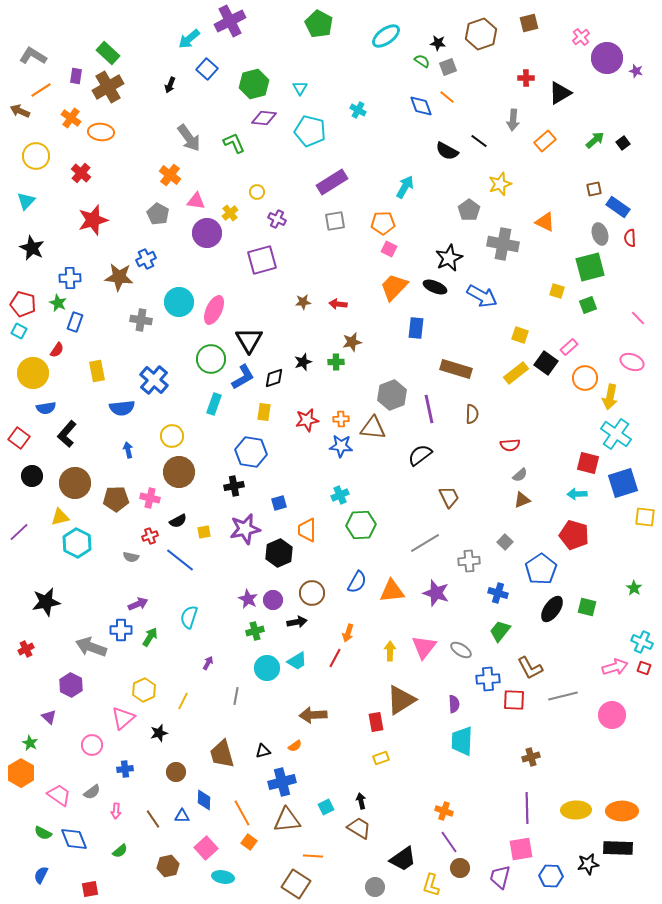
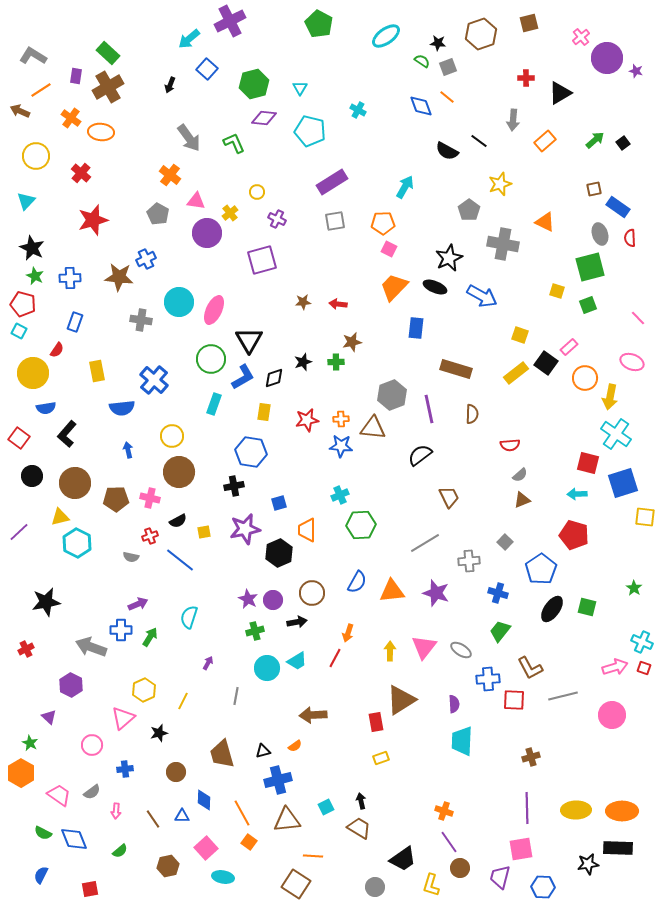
green star at (58, 303): moved 23 px left, 27 px up
blue cross at (282, 782): moved 4 px left, 2 px up
blue hexagon at (551, 876): moved 8 px left, 11 px down
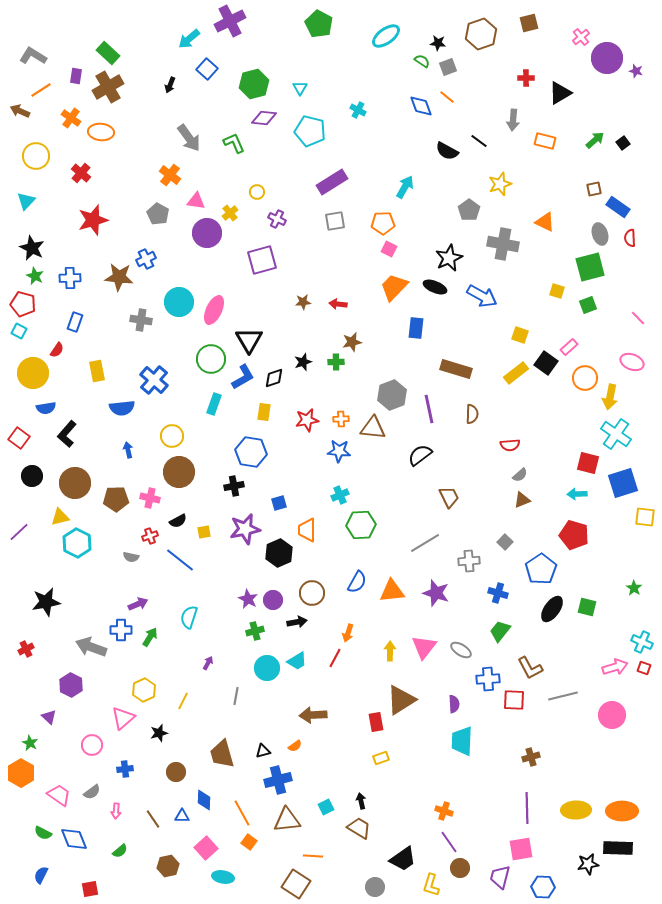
orange rectangle at (545, 141): rotated 55 degrees clockwise
blue star at (341, 446): moved 2 px left, 5 px down
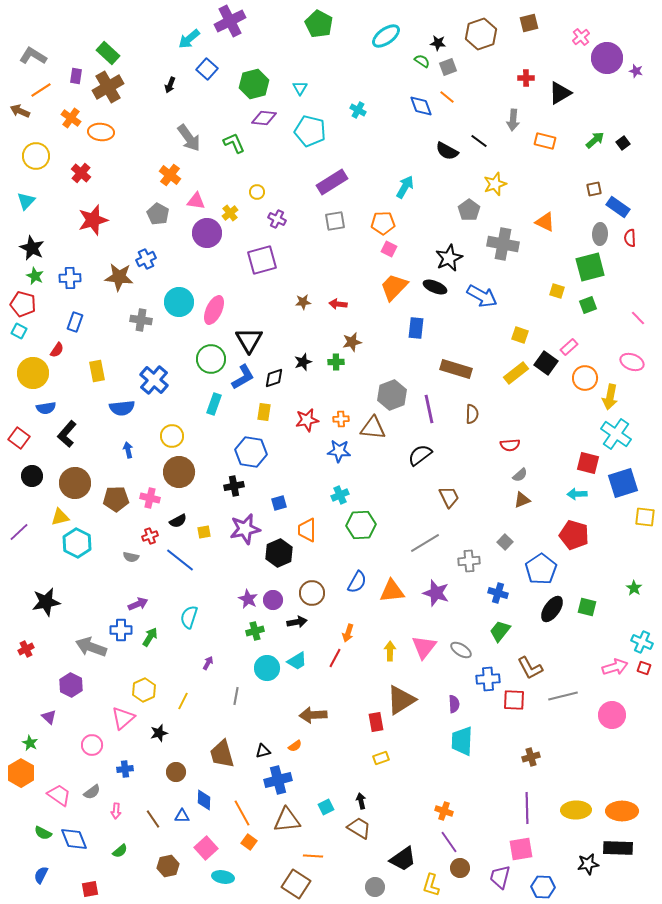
yellow star at (500, 184): moved 5 px left
gray ellipse at (600, 234): rotated 20 degrees clockwise
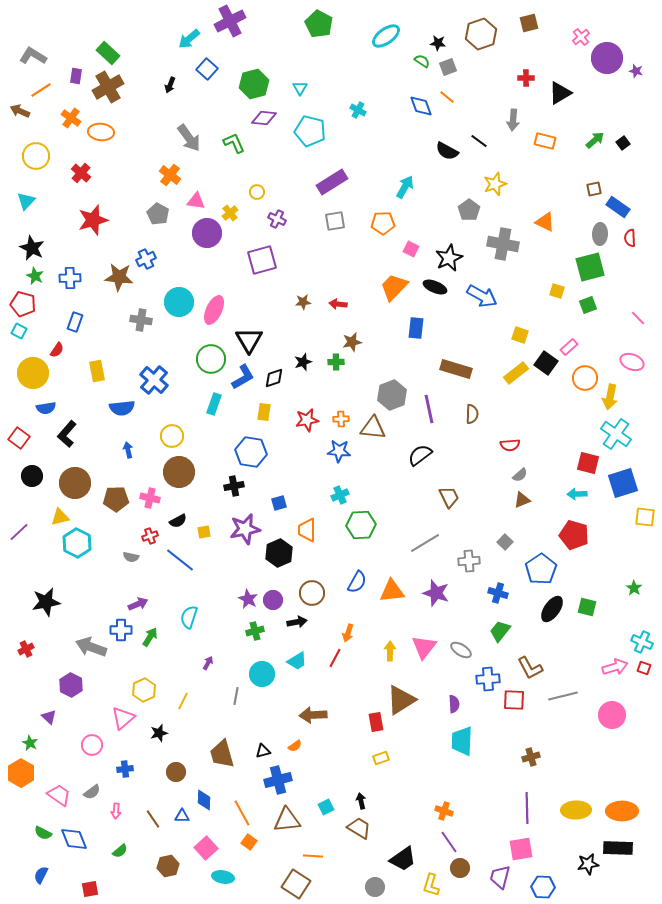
pink square at (389, 249): moved 22 px right
cyan circle at (267, 668): moved 5 px left, 6 px down
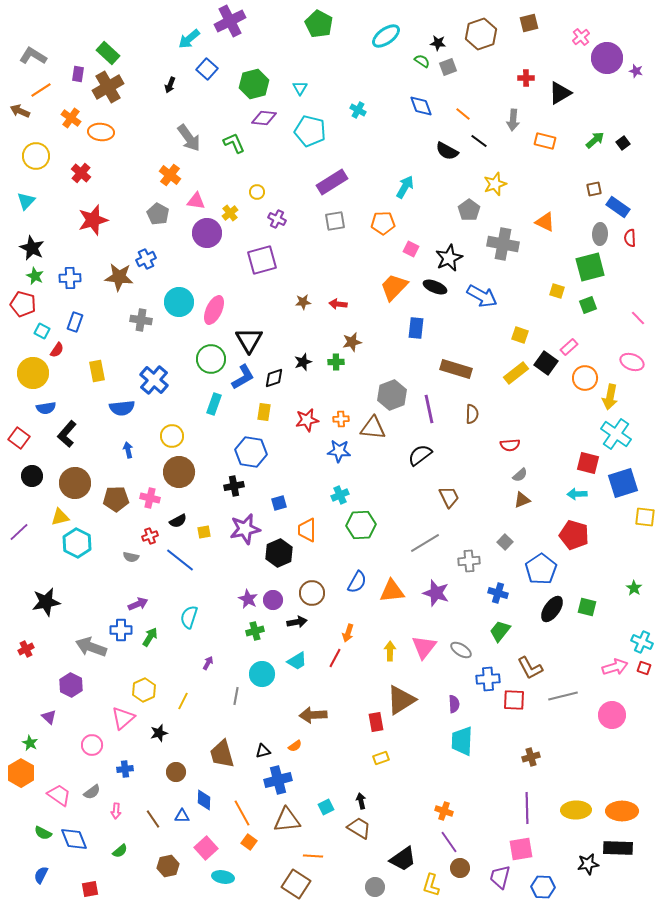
purple rectangle at (76, 76): moved 2 px right, 2 px up
orange line at (447, 97): moved 16 px right, 17 px down
cyan square at (19, 331): moved 23 px right
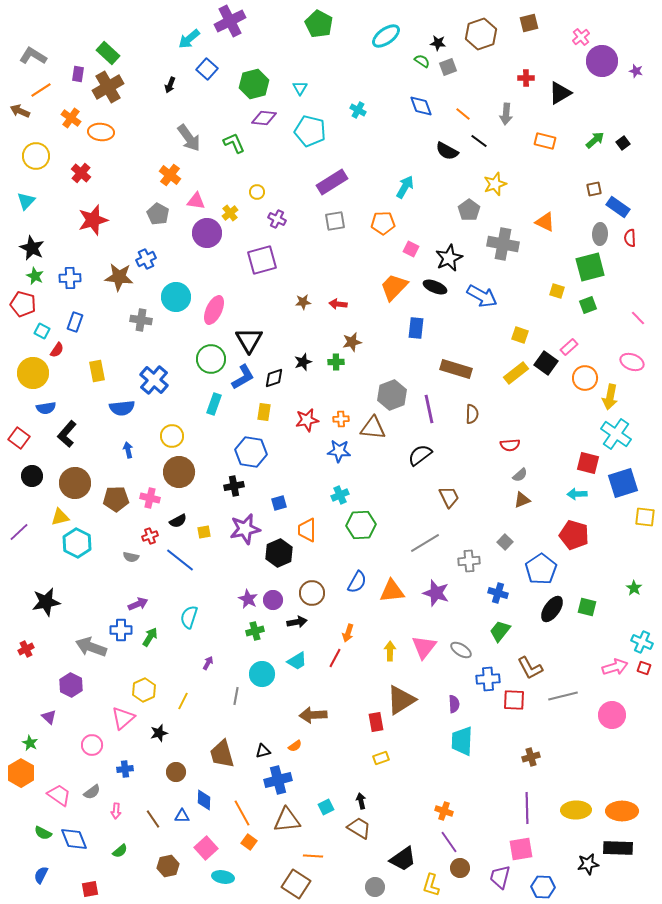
purple circle at (607, 58): moved 5 px left, 3 px down
gray arrow at (513, 120): moved 7 px left, 6 px up
cyan circle at (179, 302): moved 3 px left, 5 px up
